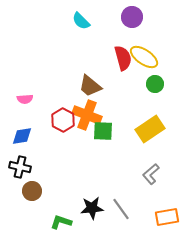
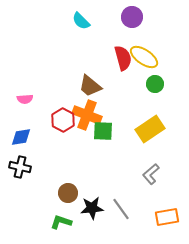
blue diamond: moved 1 px left, 1 px down
brown circle: moved 36 px right, 2 px down
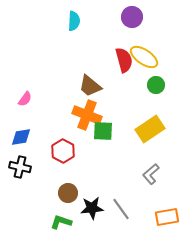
cyan semicircle: moved 7 px left; rotated 132 degrees counterclockwise
red semicircle: moved 1 px right, 2 px down
green circle: moved 1 px right, 1 px down
pink semicircle: rotated 49 degrees counterclockwise
red hexagon: moved 31 px down
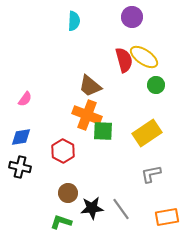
yellow rectangle: moved 3 px left, 4 px down
gray L-shape: rotated 30 degrees clockwise
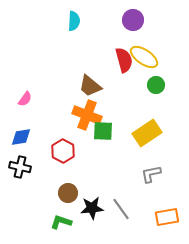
purple circle: moved 1 px right, 3 px down
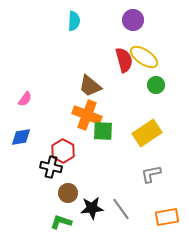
black cross: moved 31 px right
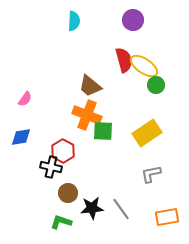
yellow ellipse: moved 9 px down
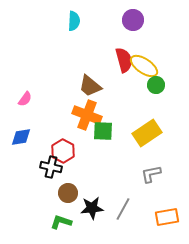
gray line: moved 2 px right; rotated 65 degrees clockwise
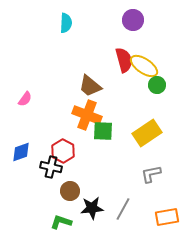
cyan semicircle: moved 8 px left, 2 px down
green circle: moved 1 px right
blue diamond: moved 15 px down; rotated 10 degrees counterclockwise
brown circle: moved 2 px right, 2 px up
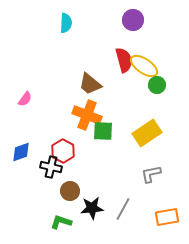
brown trapezoid: moved 2 px up
